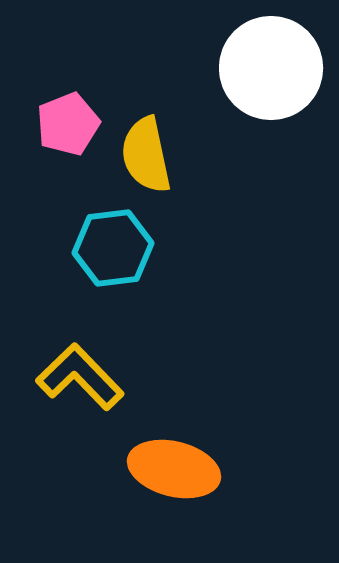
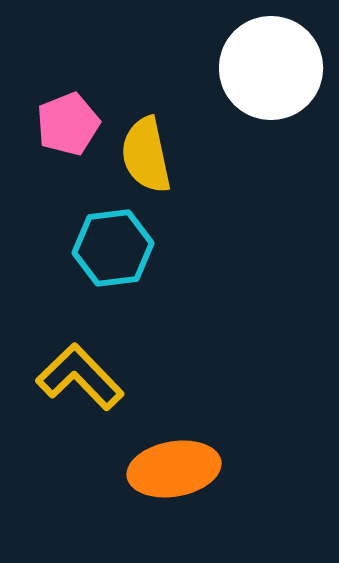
orange ellipse: rotated 24 degrees counterclockwise
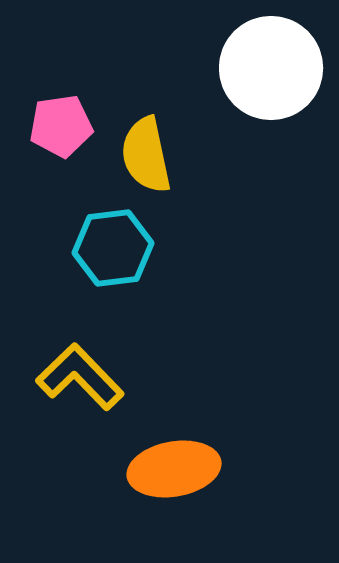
pink pentagon: moved 7 px left, 2 px down; rotated 14 degrees clockwise
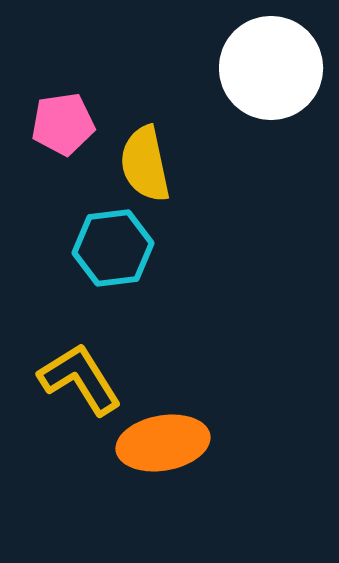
pink pentagon: moved 2 px right, 2 px up
yellow semicircle: moved 1 px left, 9 px down
yellow L-shape: moved 2 px down; rotated 12 degrees clockwise
orange ellipse: moved 11 px left, 26 px up
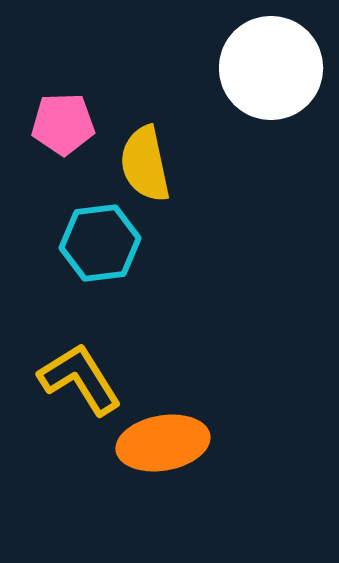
pink pentagon: rotated 6 degrees clockwise
cyan hexagon: moved 13 px left, 5 px up
